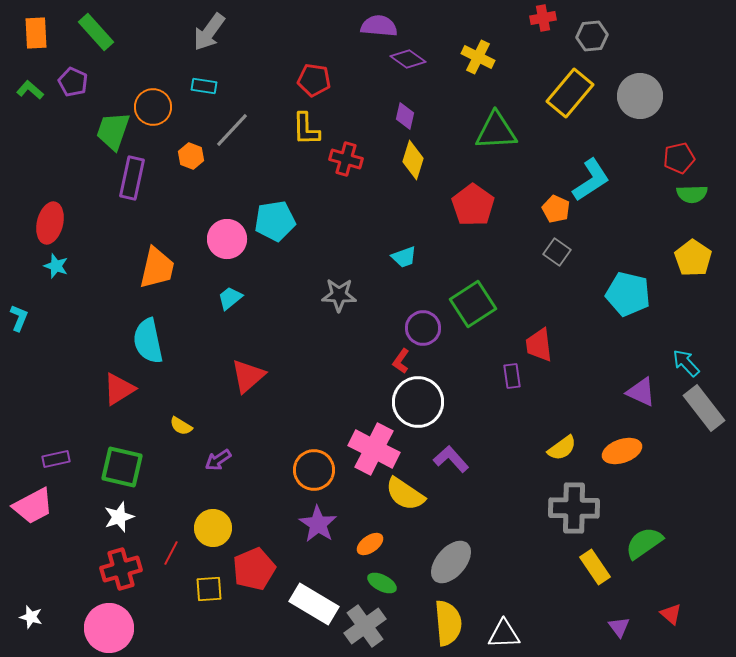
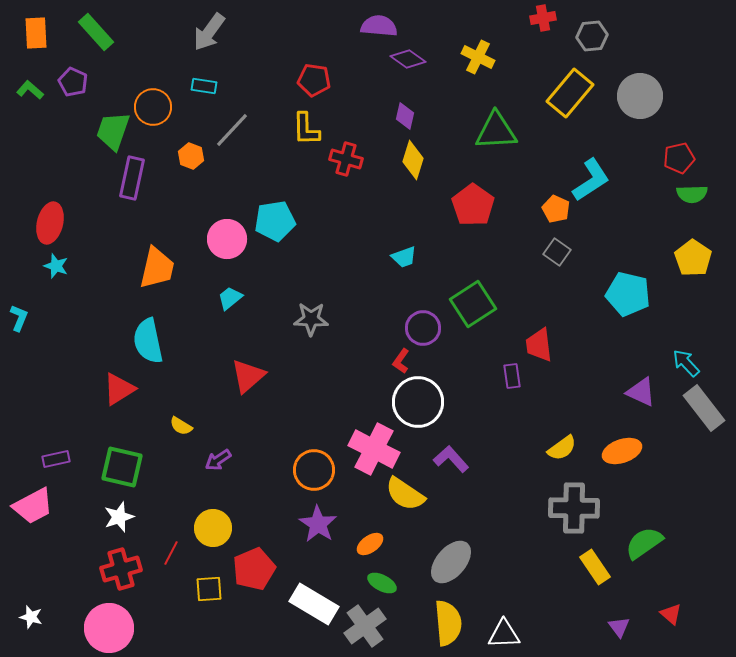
gray star at (339, 295): moved 28 px left, 24 px down
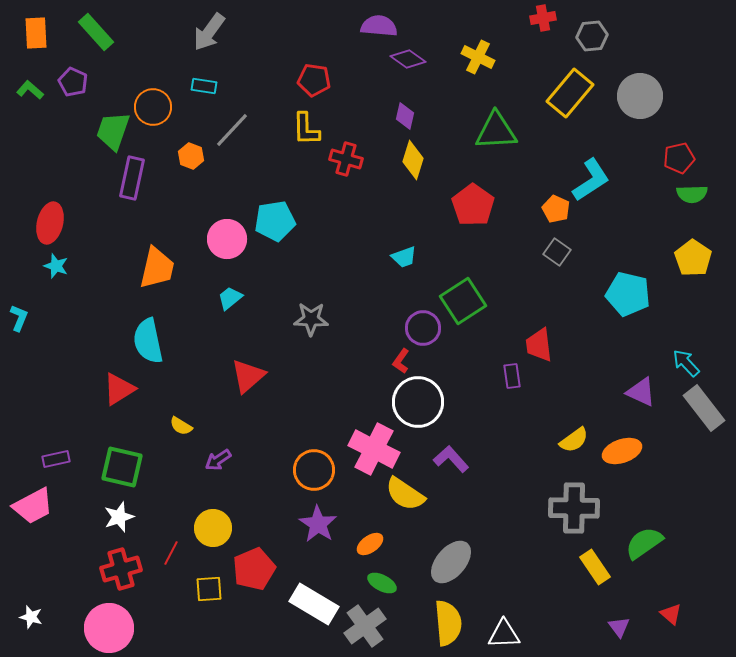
green square at (473, 304): moved 10 px left, 3 px up
yellow semicircle at (562, 448): moved 12 px right, 8 px up
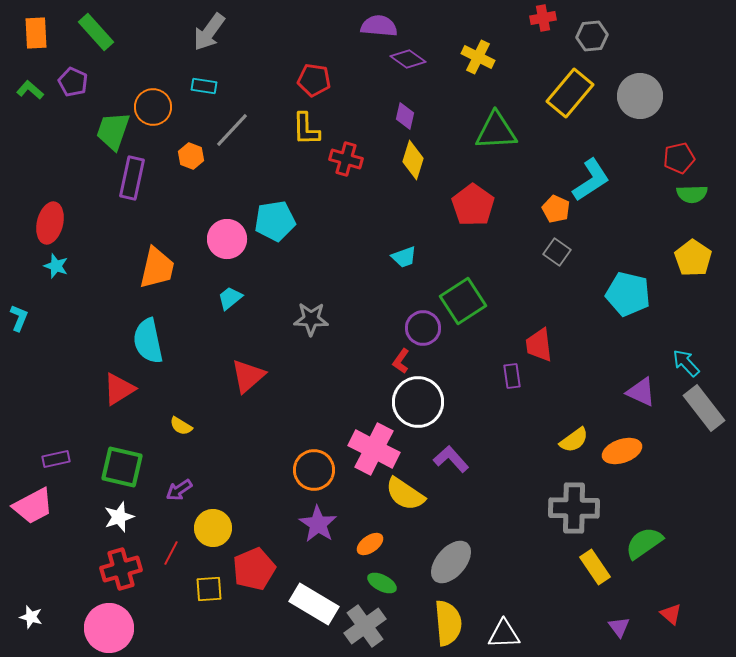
purple arrow at (218, 460): moved 39 px left, 30 px down
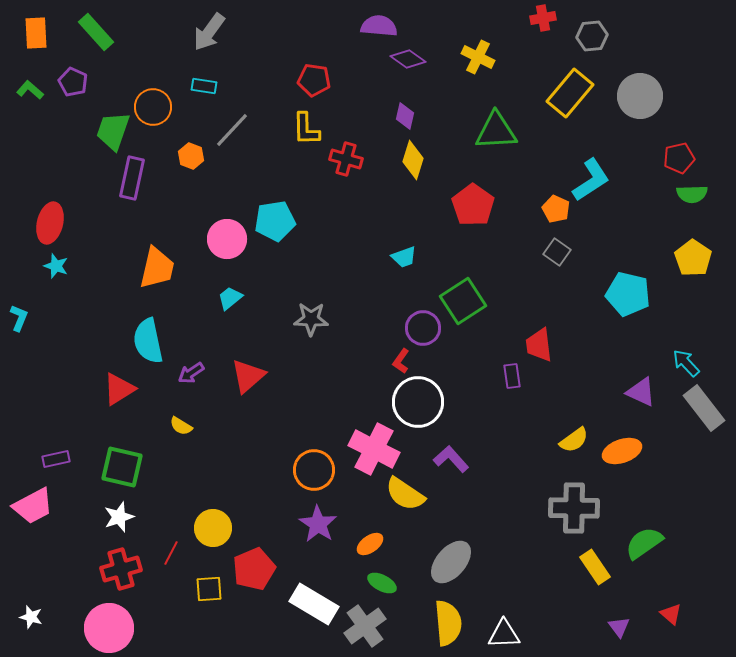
purple arrow at (179, 490): moved 12 px right, 117 px up
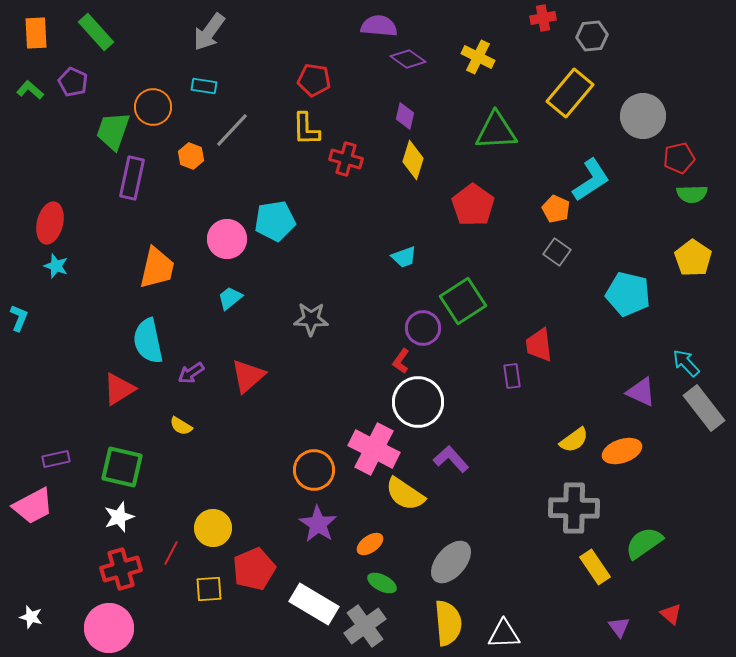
gray circle at (640, 96): moved 3 px right, 20 px down
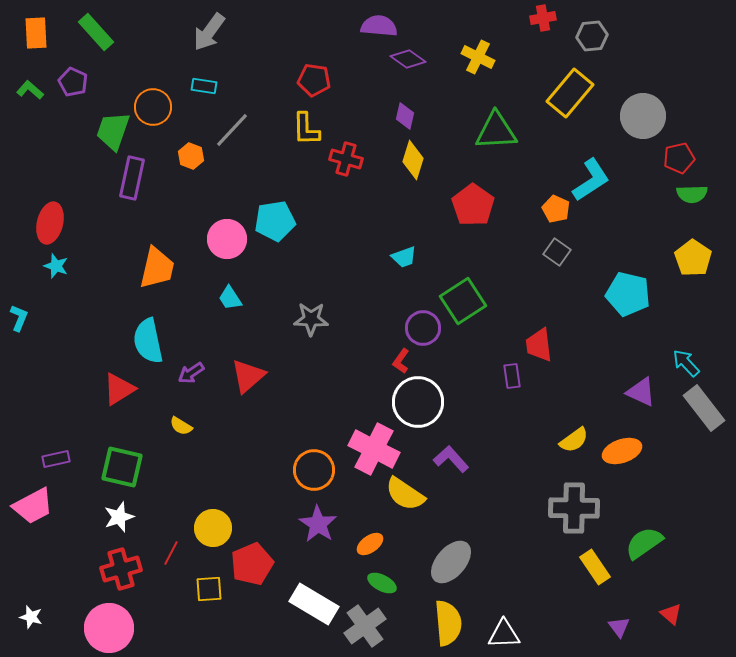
cyan trapezoid at (230, 298): rotated 84 degrees counterclockwise
red pentagon at (254, 569): moved 2 px left, 5 px up
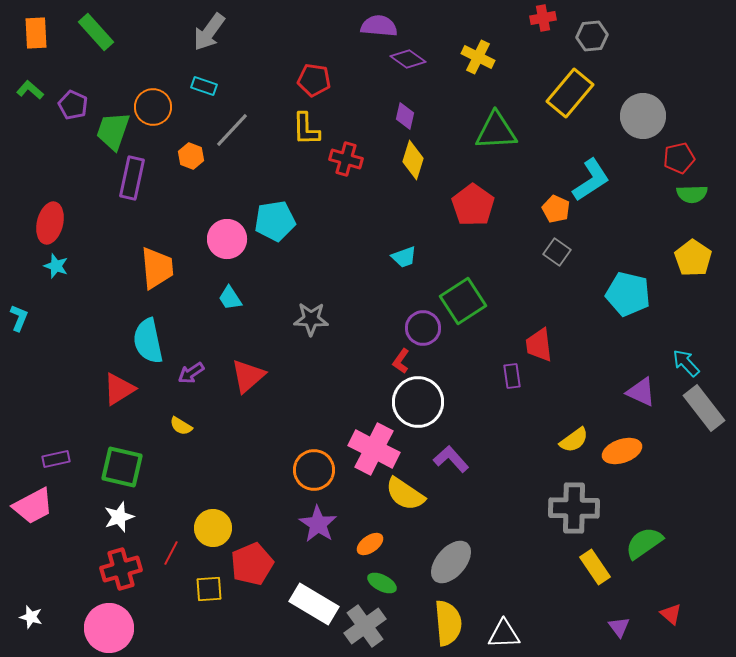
purple pentagon at (73, 82): moved 23 px down
cyan rectangle at (204, 86): rotated 10 degrees clockwise
orange trapezoid at (157, 268): rotated 18 degrees counterclockwise
